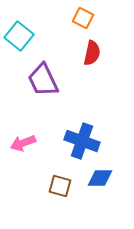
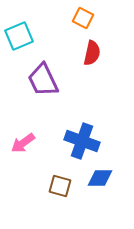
cyan square: rotated 28 degrees clockwise
pink arrow: rotated 15 degrees counterclockwise
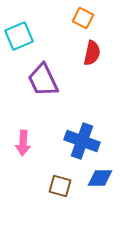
pink arrow: rotated 50 degrees counterclockwise
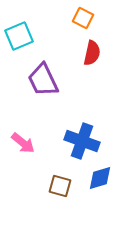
pink arrow: rotated 55 degrees counterclockwise
blue diamond: rotated 16 degrees counterclockwise
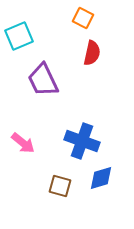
blue diamond: moved 1 px right
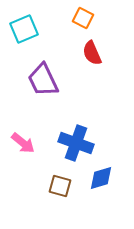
cyan square: moved 5 px right, 7 px up
red semicircle: rotated 145 degrees clockwise
blue cross: moved 6 px left, 2 px down
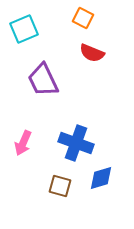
red semicircle: rotated 45 degrees counterclockwise
pink arrow: rotated 75 degrees clockwise
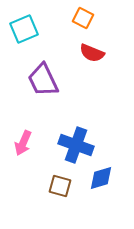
blue cross: moved 2 px down
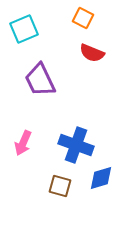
purple trapezoid: moved 3 px left
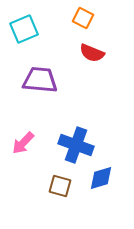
purple trapezoid: rotated 120 degrees clockwise
pink arrow: rotated 20 degrees clockwise
